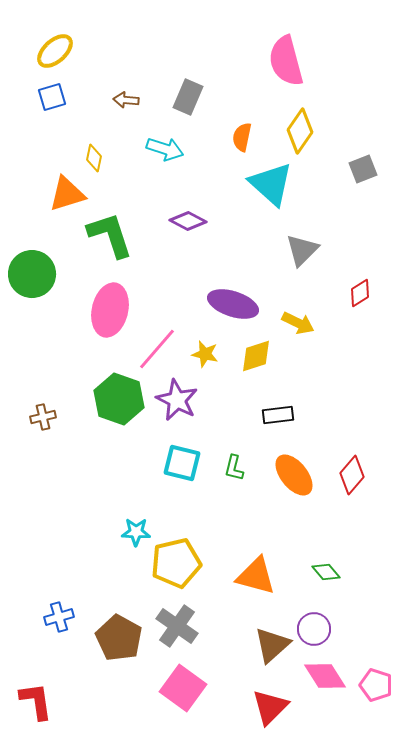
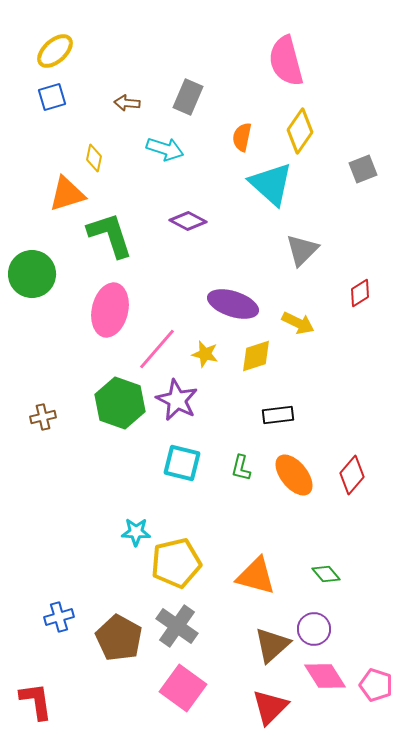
brown arrow at (126, 100): moved 1 px right, 3 px down
green hexagon at (119, 399): moved 1 px right, 4 px down
green L-shape at (234, 468): moved 7 px right
green diamond at (326, 572): moved 2 px down
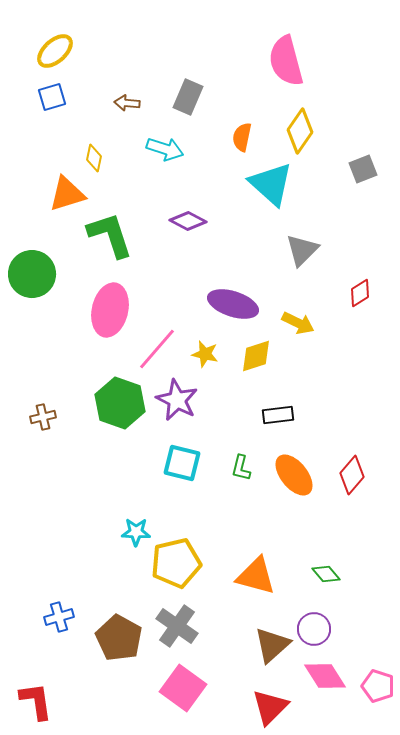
pink pentagon at (376, 685): moved 2 px right, 1 px down
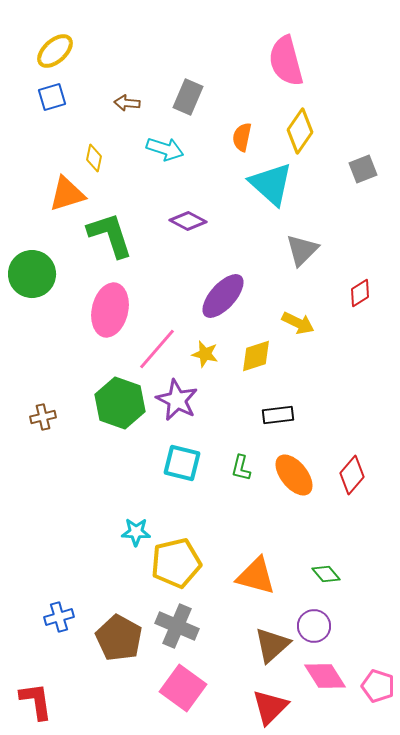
purple ellipse at (233, 304): moved 10 px left, 8 px up; rotated 66 degrees counterclockwise
gray cross at (177, 626): rotated 12 degrees counterclockwise
purple circle at (314, 629): moved 3 px up
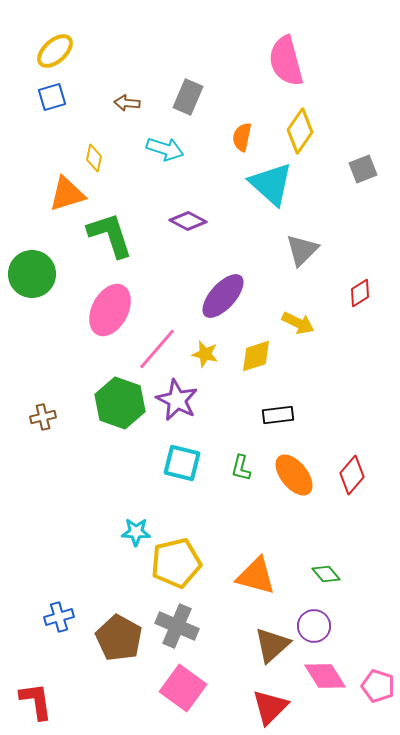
pink ellipse at (110, 310): rotated 15 degrees clockwise
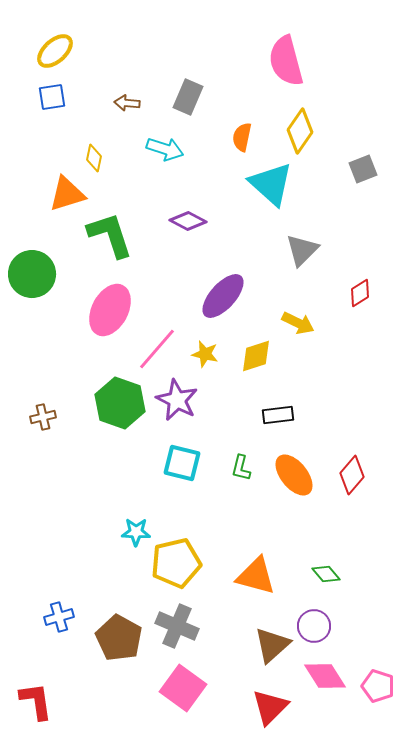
blue square at (52, 97): rotated 8 degrees clockwise
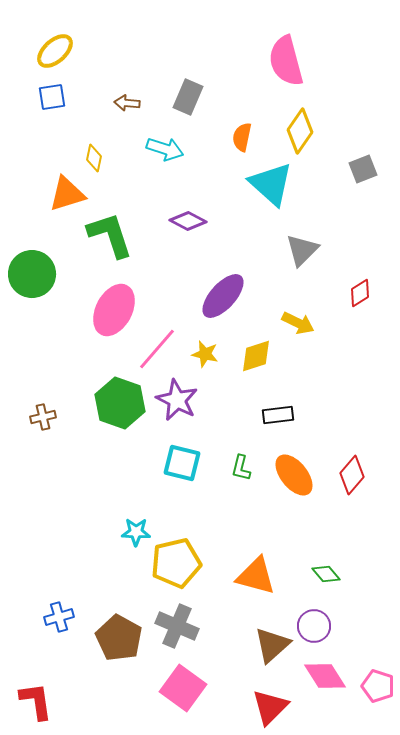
pink ellipse at (110, 310): moved 4 px right
